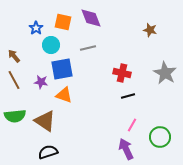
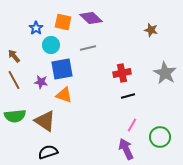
purple diamond: rotated 25 degrees counterclockwise
brown star: moved 1 px right
red cross: rotated 24 degrees counterclockwise
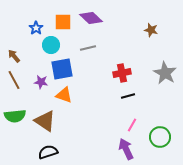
orange square: rotated 12 degrees counterclockwise
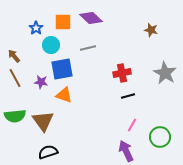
brown line: moved 1 px right, 2 px up
brown triangle: moved 2 px left; rotated 20 degrees clockwise
purple arrow: moved 2 px down
